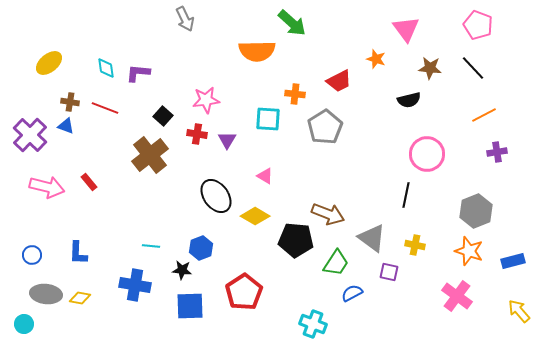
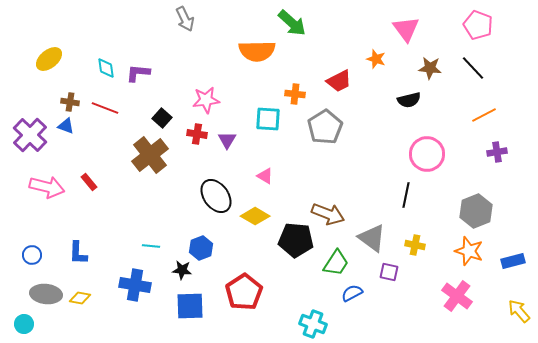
yellow ellipse at (49, 63): moved 4 px up
black square at (163, 116): moved 1 px left, 2 px down
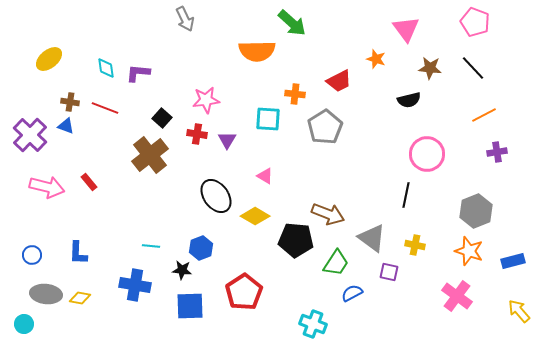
pink pentagon at (478, 25): moved 3 px left, 3 px up
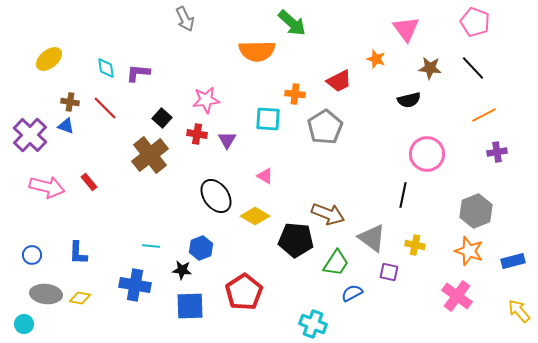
red line at (105, 108): rotated 24 degrees clockwise
black line at (406, 195): moved 3 px left
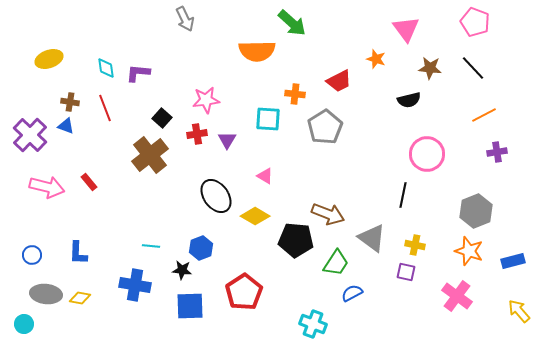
yellow ellipse at (49, 59): rotated 20 degrees clockwise
red line at (105, 108): rotated 24 degrees clockwise
red cross at (197, 134): rotated 18 degrees counterclockwise
purple square at (389, 272): moved 17 px right
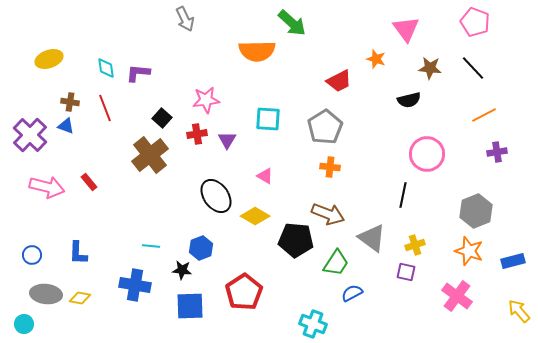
orange cross at (295, 94): moved 35 px right, 73 px down
yellow cross at (415, 245): rotated 30 degrees counterclockwise
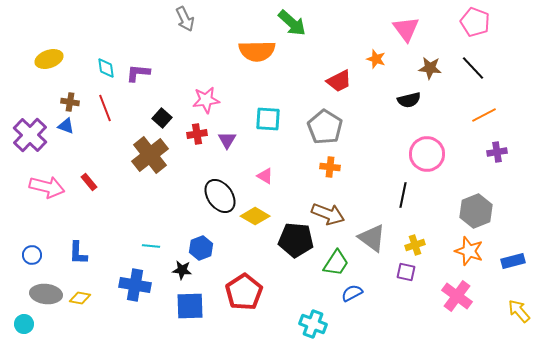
gray pentagon at (325, 127): rotated 8 degrees counterclockwise
black ellipse at (216, 196): moved 4 px right
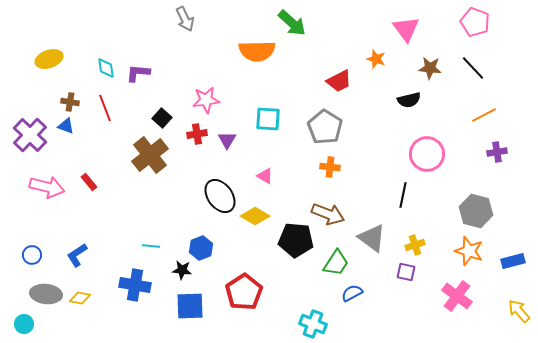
gray hexagon at (476, 211): rotated 24 degrees counterclockwise
blue L-shape at (78, 253): moved 1 px left, 2 px down; rotated 55 degrees clockwise
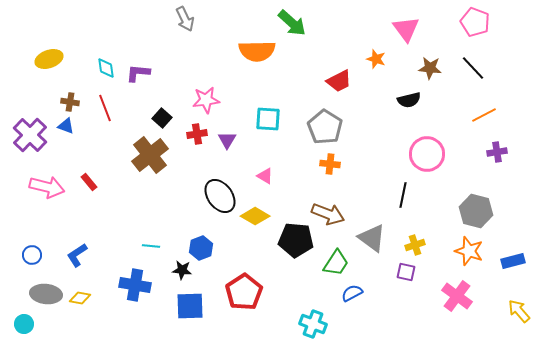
orange cross at (330, 167): moved 3 px up
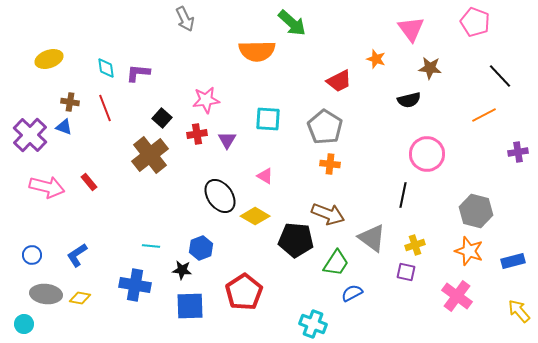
pink triangle at (406, 29): moved 5 px right
black line at (473, 68): moved 27 px right, 8 px down
blue triangle at (66, 126): moved 2 px left, 1 px down
purple cross at (497, 152): moved 21 px right
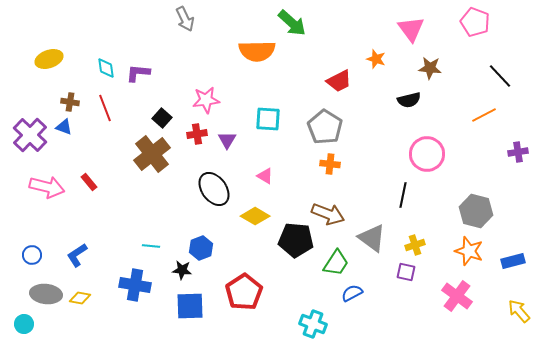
brown cross at (150, 155): moved 2 px right, 1 px up
black ellipse at (220, 196): moved 6 px left, 7 px up
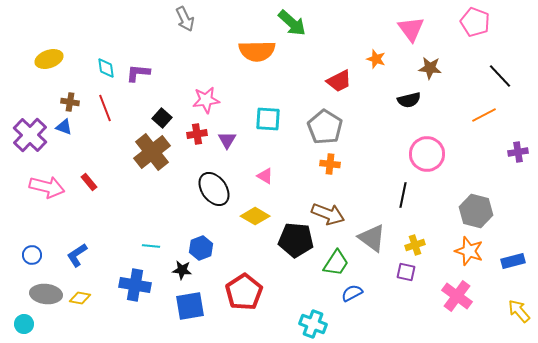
brown cross at (152, 154): moved 2 px up
blue square at (190, 306): rotated 8 degrees counterclockwise
